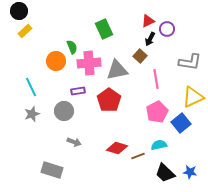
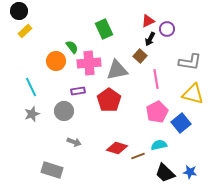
green semicircle: rotated 16 degrees counterclockwise
yellow triangle: moved 3 px up; rotated 40 degrees clockwise
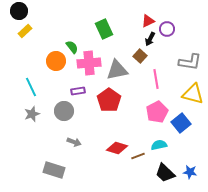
gray rectangle: moved 2 px right
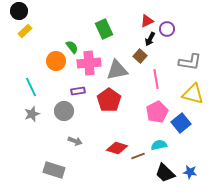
red triangle: moved 1 px left
gray arrow: moved 1 px right, 1 px up
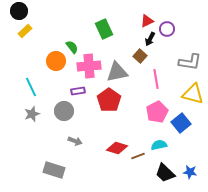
pink cross: moved 3 px down
gray triangle: moved 2 px down
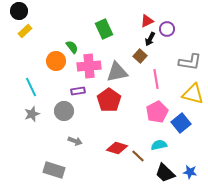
brown line: rotated 64 degrees clockwise
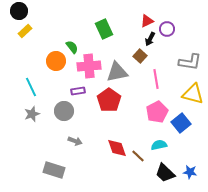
red diamond: rotated 55 degrees clockwise
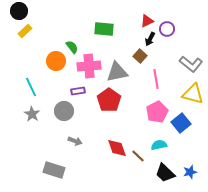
green rectangle: rotated 60 degrees counterclockwise
gray L-shape: moved 1 px right, 2 px down; rotated 30 degrees clockwise
gray star: rotated 21 degrees counterclockwise
blue star: rotated 24 degrees counterclockwise
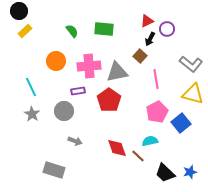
green semicircle: moved 16 px up
cyan semicircle: moved 9 px left, 4 px up
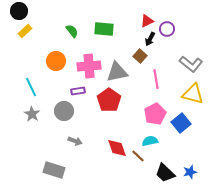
pink pentagon: moved 2 px left, 2 px down
